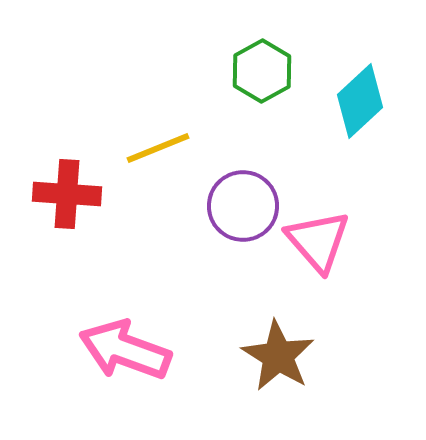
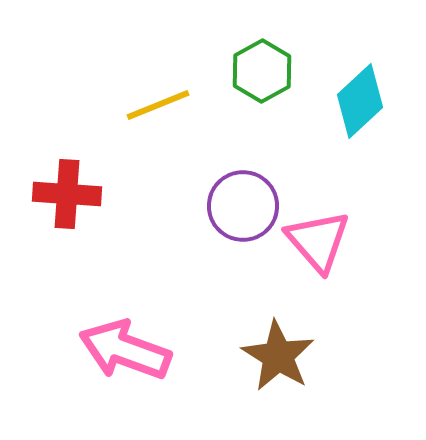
yellow line: moved 43 px up
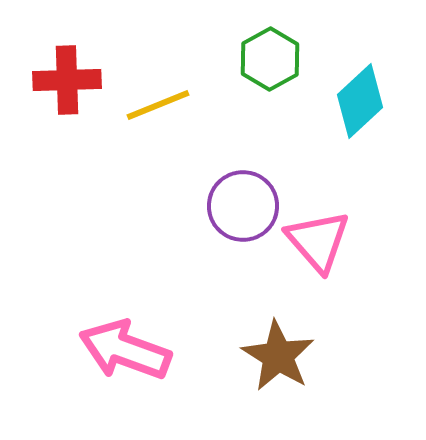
green hexagon: moved 8 px right, 12 px up
red cross: moved 114 px up; rotated 6 degrees counterclockwise
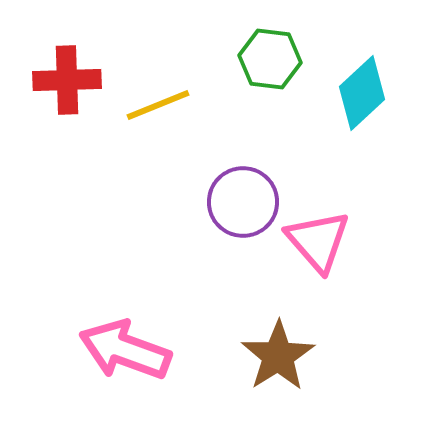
green hexagon: rotated 24 degrees counterclockwise
cyan diamond: moved 2 px right, 8 px up
purple circle: moved 4 px up
brown star: rotated 8 degrees clockwise
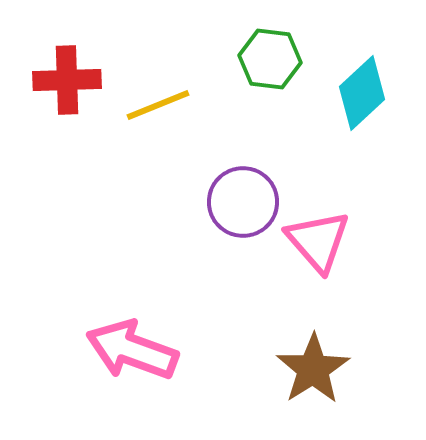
pink arrow: moved 7 px right
brown star: moved 35 px right, 13 px down
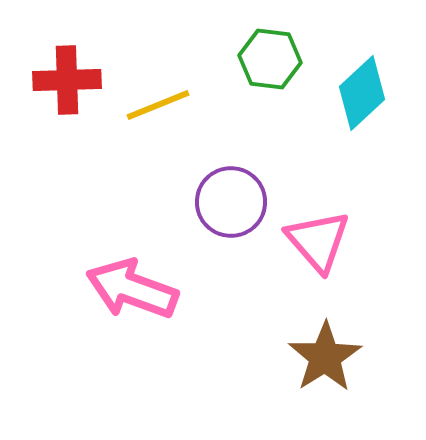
purple circle: moved 12 px left
pink arrow: moved 61 px up
brown star: moved 12 px right, 12 px up
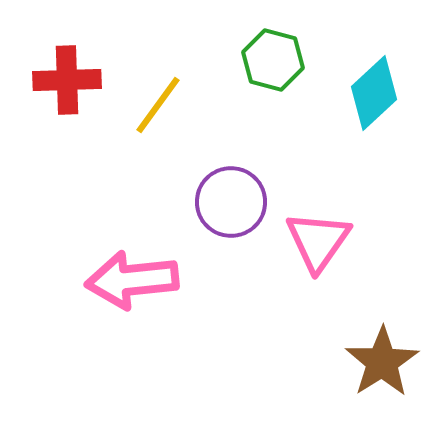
green hexagon: moved 3 px right, 1 px down; rotated 8 degrees clockwise
cyan diamond: moved 12 px right
yellow line: rotated 32 degrees counterclockwise
pink triangle: rotated 16 degrees clockwise
pink arrow: moved 9 px up; rotated 26 degrees counterclockwise
brown star: moved 57 px right, 5 px down
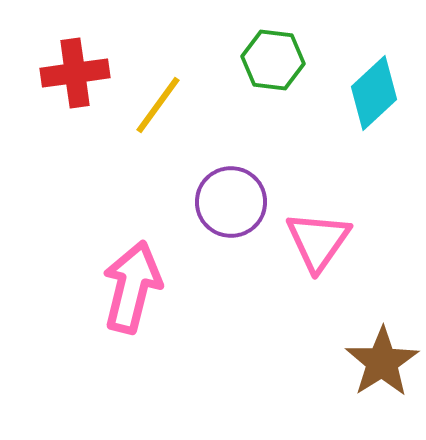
green hexagon: rotated 8 degrees counterclockwise
red cross: moved 8 px right, 7 px up; rotated 6 degrees counterclockwise
pink arrow: moved 7 px down; rotated 110 degrees clockwise
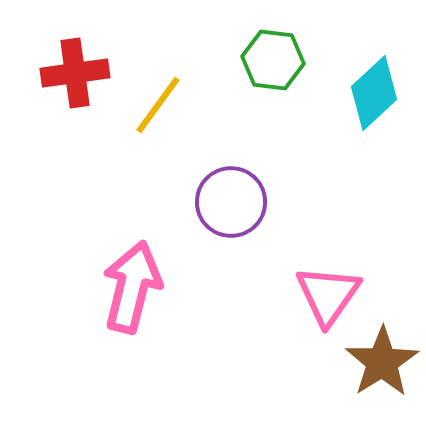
pink triangle: moved 10 px right, 54 px down
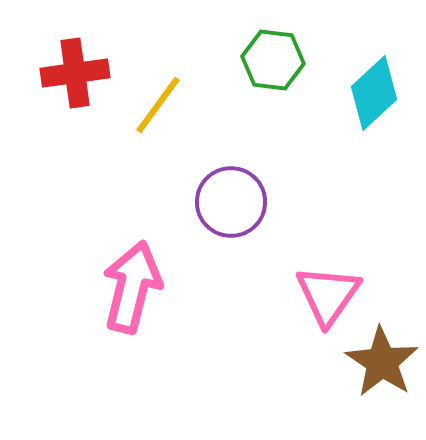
brown star: rotated 6 degrees counterclockwise
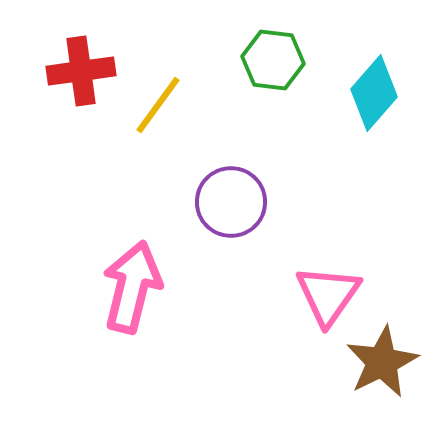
red cross: moved 6 px right, 2 px up
cyan diamond: rotated 6 degrees counterclockwise
brown star: rotated 12 degrees clockwise
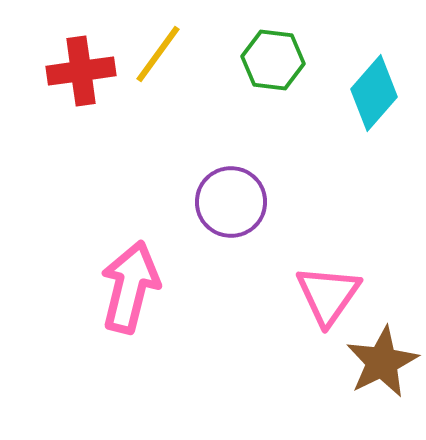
yellow line: moved 51 px up
pink arrow: moved 2 px left
